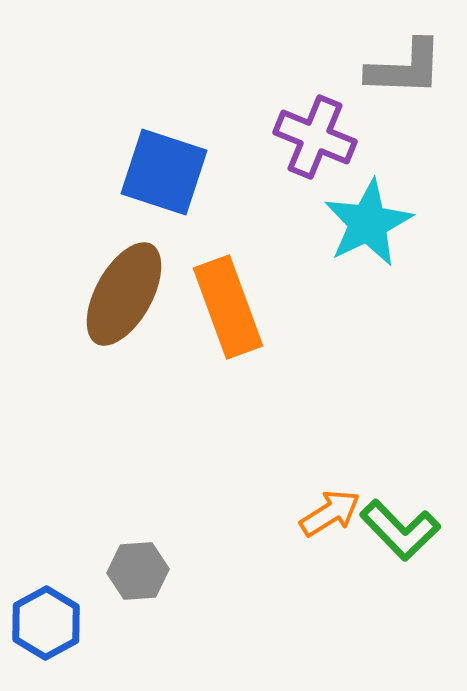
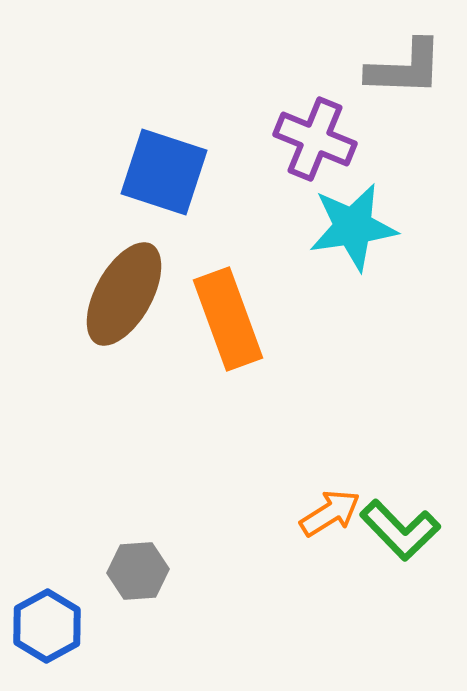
purple cross: moved 2 px down
cyan star: moved 15 px left, 4 px down; rotated 18 degrees clockwise
orange rectangle: moved 12 px down
blue hexagon: moved 1 px right, 3 px down
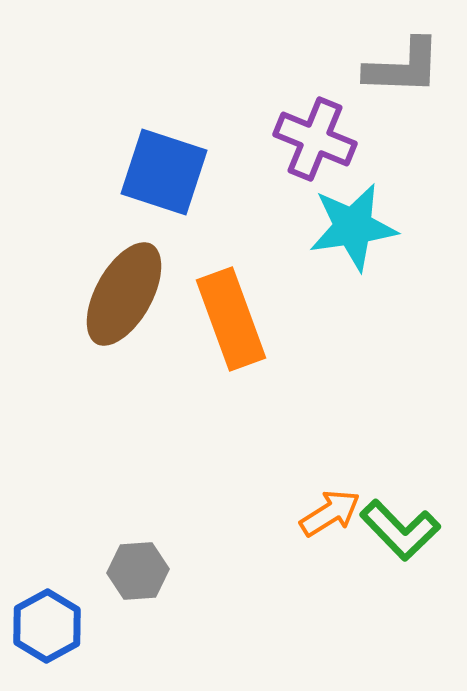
gray L-shape: moved 2 px left, 1 px up
orange rectangle: moved 3 px right
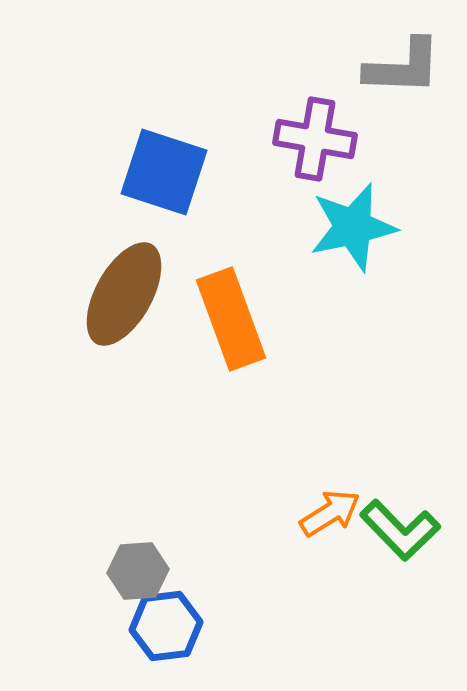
purple cross: rotated 12 degrees counterclockwise
cyan star: rotated 4 degrees counterclockwise
blue hexagon: moved 119 px right; rotated 22 degrees clockwise
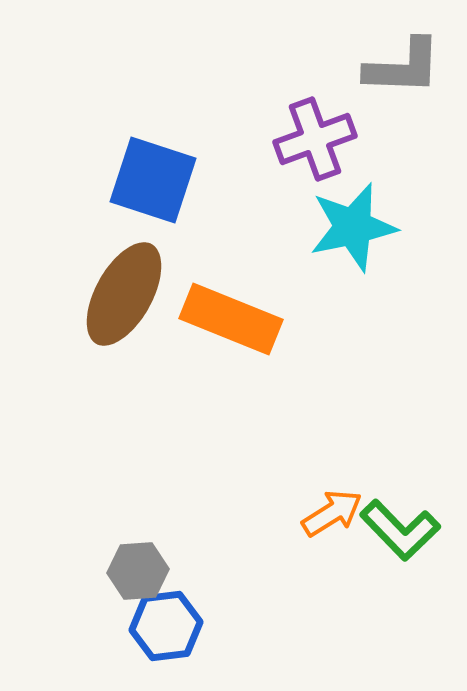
purple cross: rotated 30 degrees counterclockwise
blue square: moved 11 px left, 8 px down
orange rectangle: rotated 48 degrees counterclockwise
orange arrow: moved 2 px right
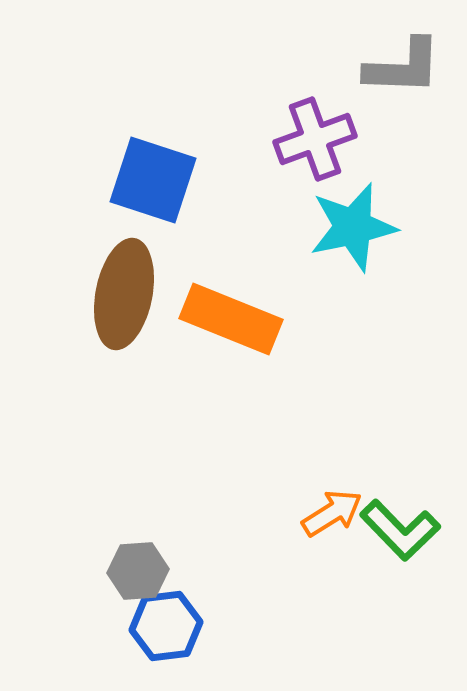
brown ellipse: rotated 18 degrees counterclockwise
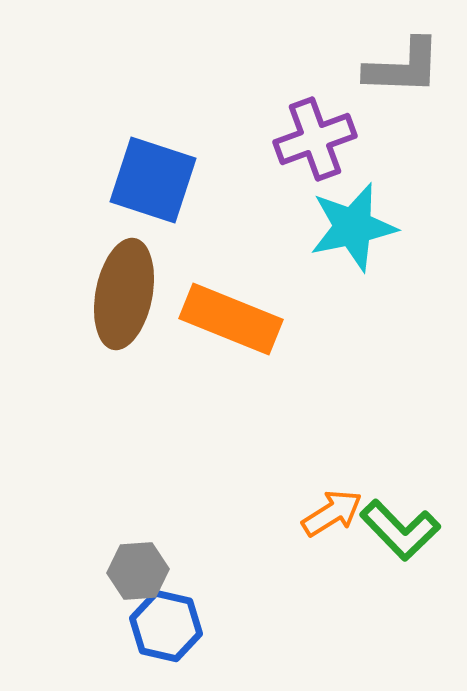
blue hexagon: rotated 20 degrees clockwise
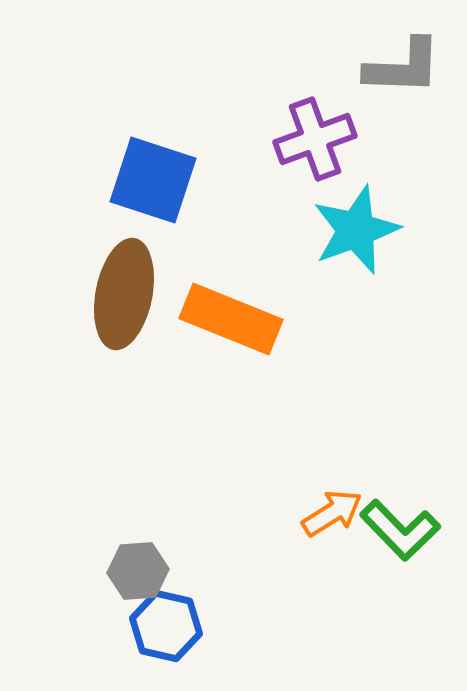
cyan star: moved 3 px right, 3 px down; rotated 8 degrees counterclockwise
